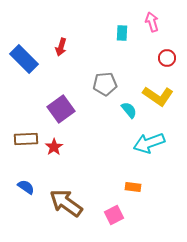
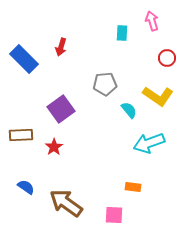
pink arrow: moved 1 px up
brown rectangle: moved 5 px left, 4 px up
pink square: rotated 30 degrees clockwise
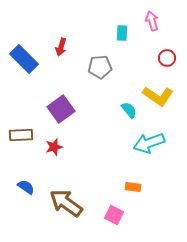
gray pentagon: moved 5 px left, 17 px up
red star: rotated 18 degrees clockwise
pink square: rotated 24 degrees clockwise
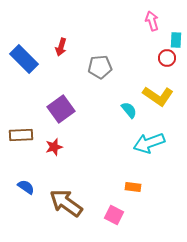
cyan rectangle: moved 54 px right, 7 px down
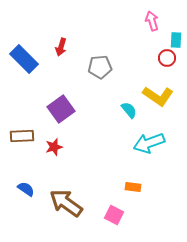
brown rectangle: moved 1 px right, 1 px down
blue semicircle: moved 2 px down
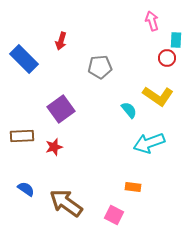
red arrow: moved 6 px up
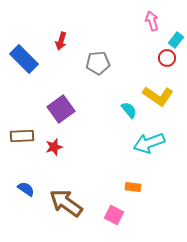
cyan rectangle: rotated 35 degrees clockwise
gray pentagon: moved 2 px left, 4 px up
